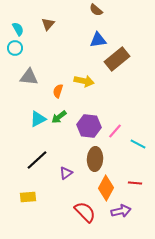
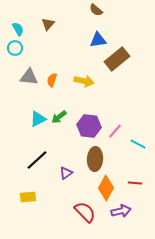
orange semicircle: moved 6 px left, 11 px up
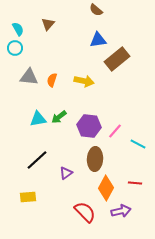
cyan triangle: rotated 18 degrees clockwise
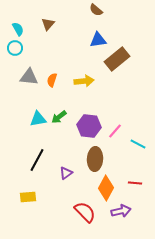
yellow arrow: rotated 18 degrees counterclockwise
black line: rotated 20 degrees counterclockwise
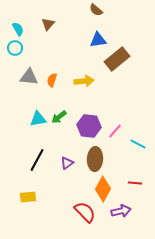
purple triangle: moved 1 px right, 10 px up
orange diamond: moved 3 px left, 1 px down
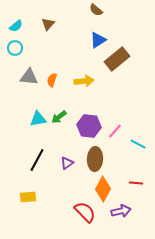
cyan semicircle: moved 2 px left, 3 px up; rotated 80 degrees clockwise
blue triangle: rotated 24 degrees counterclockwise
red line: moved 1 px right
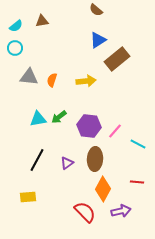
brown triangle: moved 6 px left, 3 px up; rotated 40 degrees clockwise
yellow arrow: moved 2 px right
red line: moved 1 px right, 1 px up
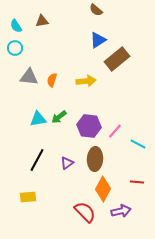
cyan semicircle: rotated 96 degrees clockwise
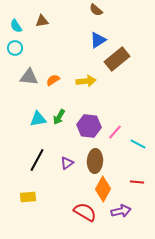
orange semicircle: moved 1 px right; rotated 40 degrees clockwise
green arrow: rotated 21 degrees counterclockwise
pink line: moved 1 px down
brown ellipse: moved 2 px down
red semicircle: rotated 15 degrees counterclockwise
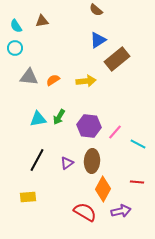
brown ellipse: moved 3 px left
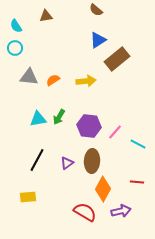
brown triangle: moved 4 px right, 5 px up
